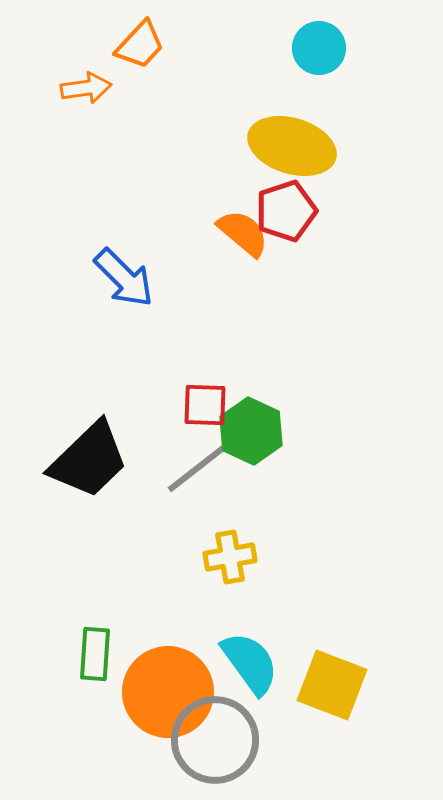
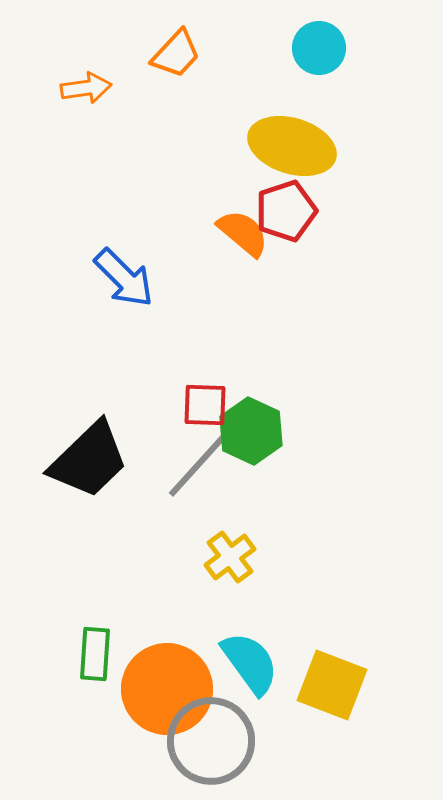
orange trapezoid: moved 36 px right, 9 px down
gray line: moved 3 px left; rotated 10 degrees counterclockwise
yellow cross: rotated 27 degrees counterclockwise
orange circle: moved 1 px left, 3 px up
gray circle: moved 4 px left, 1 px down
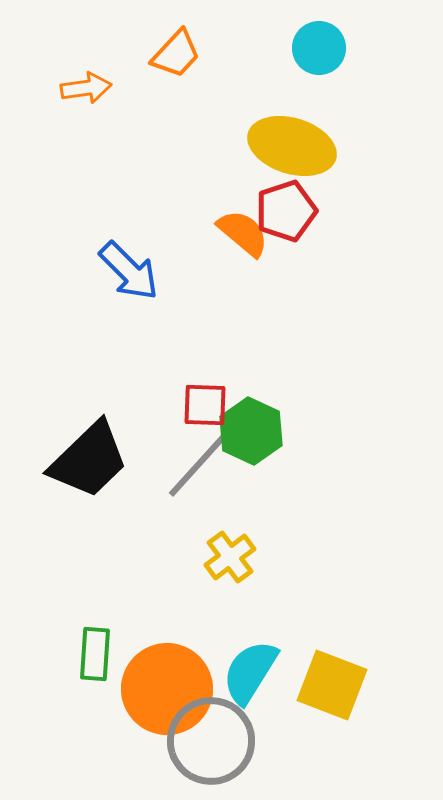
blue arrow: moved 5 px right, 7 px up
cyan semicircle: moved 9 px down; rotated 112 degrees counterclockwise
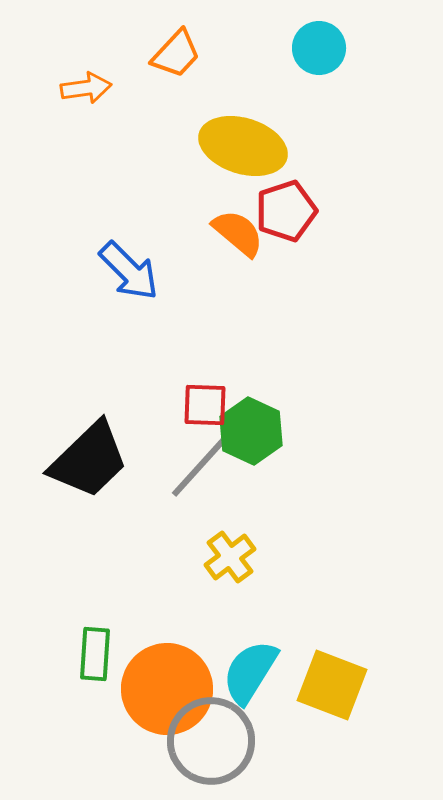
yellow ellipse: moved 49 px left
orange semicircle: moved 5 px left
gray line: moved 3 px right
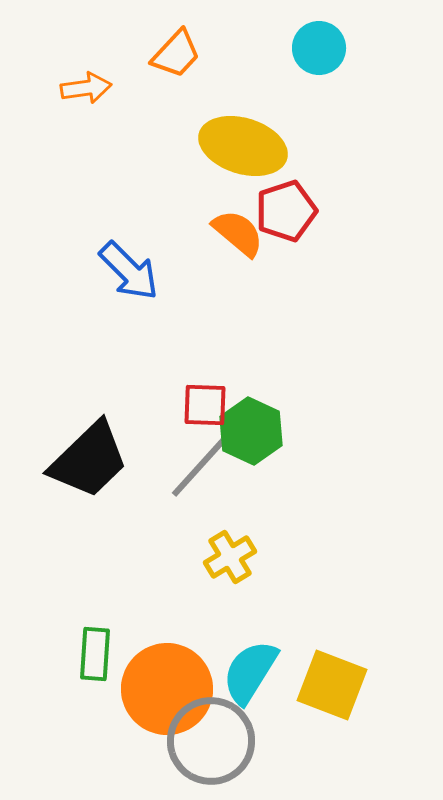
yellow cross: rotated 6 degrees clockwise
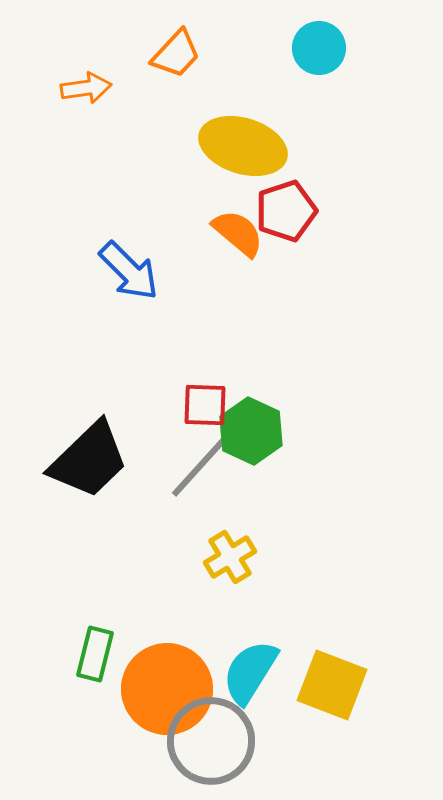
green rectangle: rotated 10 degrees clockwise
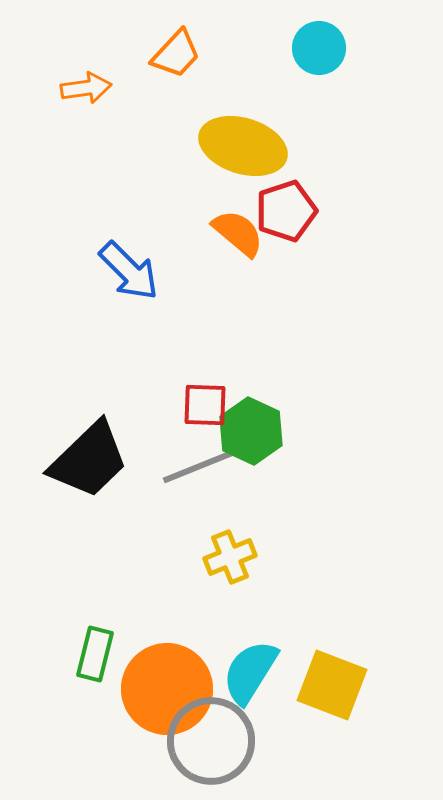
gray line: rotated 26 degrees clockwise
yellow cross: rotated 9 degrees clockwise
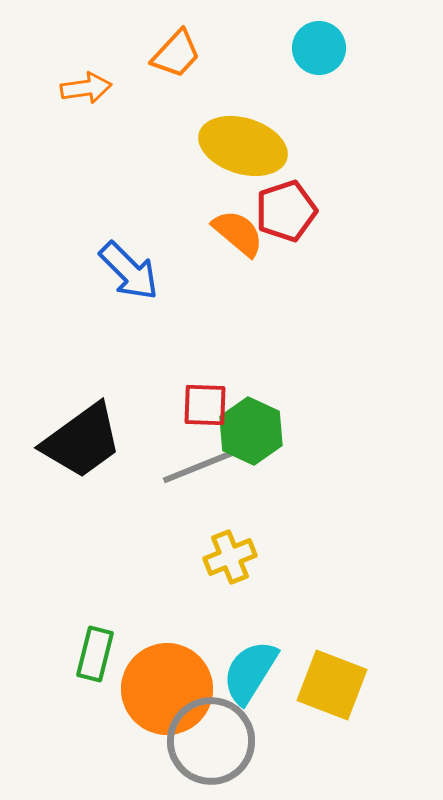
black trapezoid: moved 7 px left, 19 px up; rotated 8 degrees clockwise
